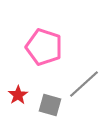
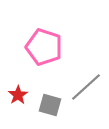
gray line: moved 2 px right, 3 px down
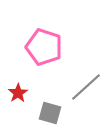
red star: moved 2 px up
gray square: moved 8 px down
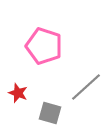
pink pentagon: moved 1 px up
red star: rotated 18 degrees counterclockwise
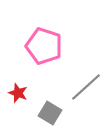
gray square: rotated 15 degrees clockwise
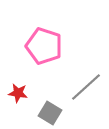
red star: rotated 12 degrees counterclockwise
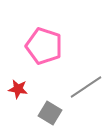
gray line: rotated 8 degrees clockwise
red star: moved 4 px up
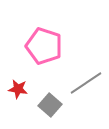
gray line: moved 4 px up
gray square: moved 8 px up; rotated 10 degrees clockwise
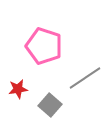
gray line: moved 1 px left, 5 px up
red star: rotated 18 degrees counterclockwise
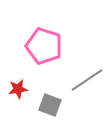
gray line: moved 2 px right, 2 px down
gray square: rotated 20 degrees counterclockwise
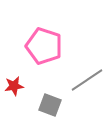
red star: moved 4 px left, 3 px up
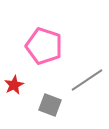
red star: moved 1 px up; rotated 18 degrees counterclockwise
